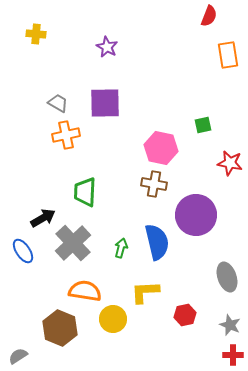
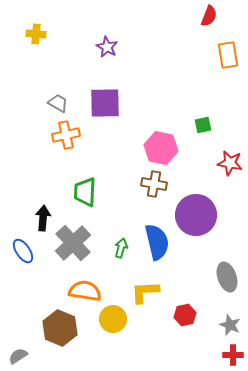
black arrow: rotated 55 degrees counterclockwise
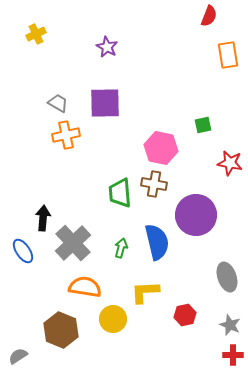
yellow cross: rotated 30 degrees counterclockwise
green trapezoid: moved 35 px right, 1 px down; rotated 8 degrees counterclockwise
orange semicircle: moved 4 px up
brown hexagon: moved 1 px right, 2 px down
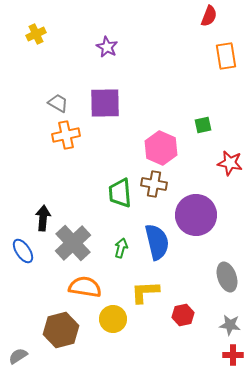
orange rectangle: moved 2 px left, 1 px down
pink hexagon: rotated 12 degrees clockwise
red hexagon: moved 2 px left
gray star: rotated 15 degrees counterclockwise
brown hexagon: rotated 24 degrees clockwise
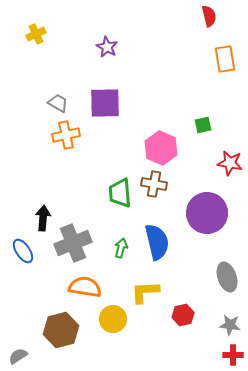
red semicircle: rotated 35 degrees counterclockwise
orange rectangle: moved 1 px left, 3 px down
purple circle: moved 11 px right, 2 px up
gray cross: rotated 21 degrees clockwise
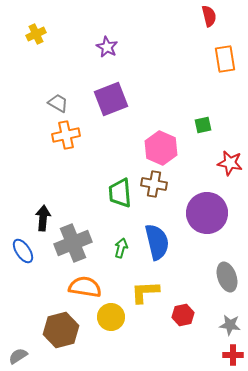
purple square: moved 6 px right, 4 px up; rotated 20 degrees counterclockwise
yellow circle: moved 2 px left, 2 px up
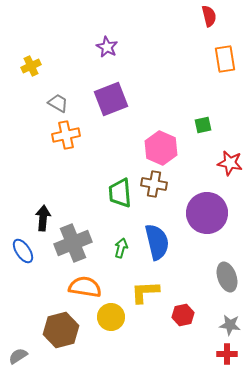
yellow cross: moved 5 px left, 32 px down
red cross: moved 6 px left, 1 px up
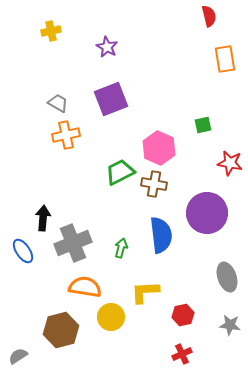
yellow cross: moved 20 px right, 35 px up; rotated 12 degrees clockwise
pink hexagon: moved 2 px left
green trapezoid: moved 21 px up; rotated 68 degrees clockwise
blue semicircle: moved 4 px right, 7 px up; rotated 6 degrees clockwise
red cross: moved 45 px left; rotated 24 degrees counterclockwise
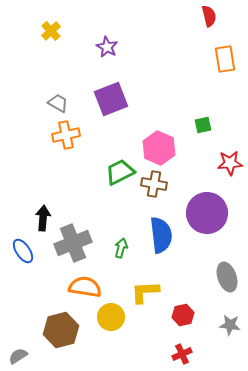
yellow cross: rotated 30 degrees counterclockwise
red star: rotated 15 degrees counterclockwise
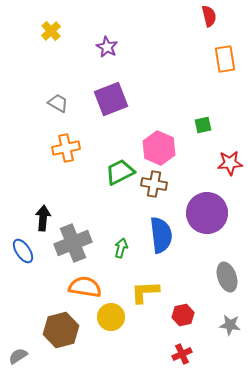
orange cross: moved 13 px down
